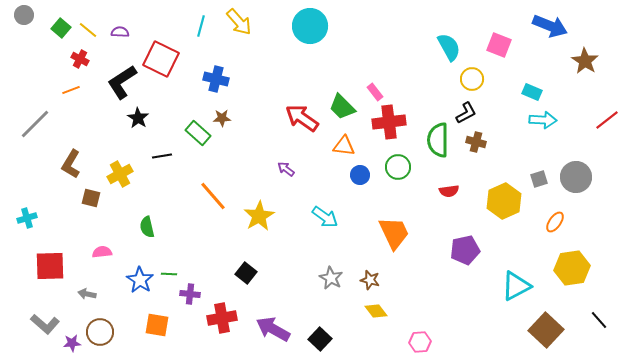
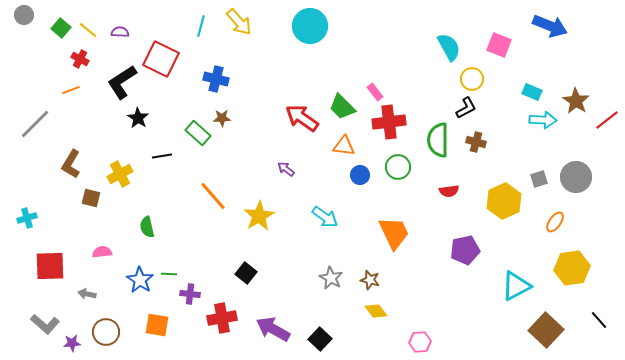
brown star at (585, 61): moved 9 px left, 40 px down
black L-shape at (466, 113): moved 5 px up
brown circle at (100, 332): moved 6 px right
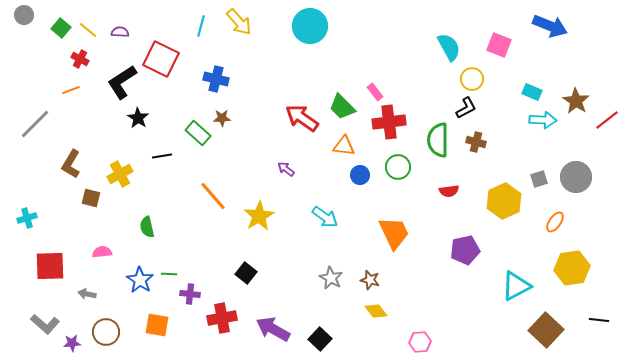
black line at (599, 320): rotated 42 degrees counterclockwise
